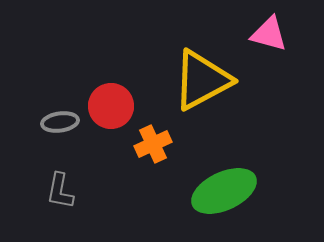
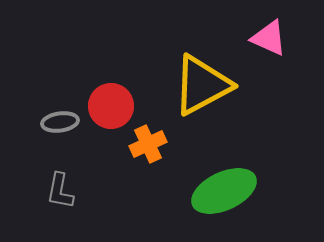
pink triangle: moved 4 px down; rotated 9 degrees clockwise
yellow triangle: moved 5 px down
orange cross: moved 5 px left
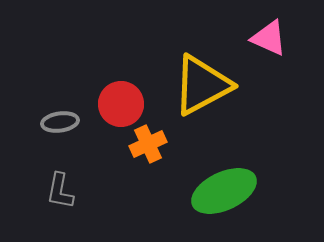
red circle: moved 10 px right, 2 px up
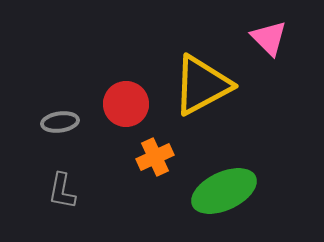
pink triangle: rotated 21 degrees clockwise
red circle: moved 5 px right
orange cross: moved 7 px right, 13 px down
gray L-shape: moved 2 px right
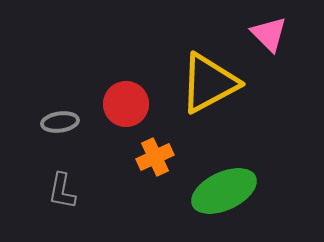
pink triangle: moved 4 px up
yellow triangle: moved 7 px right, 2 px up
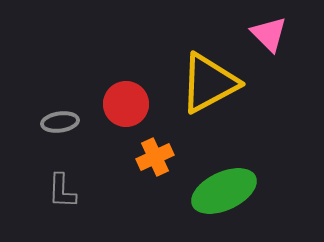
gray L-shape: rotated 9 degrees counterclockwise
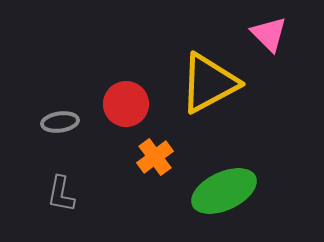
orange cross: rotated 12 degrees counterclockwise
gray L-shape: moved 1 px left, 3 px down; rotated 9 degrees clockwise
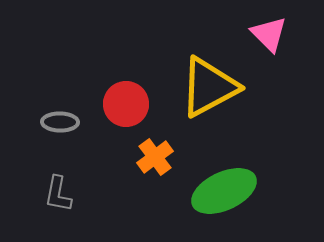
yellow triangle: moved 4 px down
gray ellipse: rotated 9 degrees clockwise
gray L-shape: moved 3 px left
